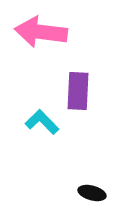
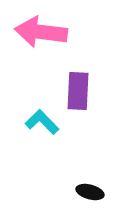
black ellipse: moved 2 px left, 1 px up
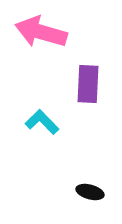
pink arrow: rotated 9 degrees clockwise
purple rectangle: moved 10 px right, 7 px up
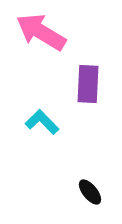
pink arrow: rotated 15 degrees clockwise
black ellipse: rotated 36 degrees clockwise
